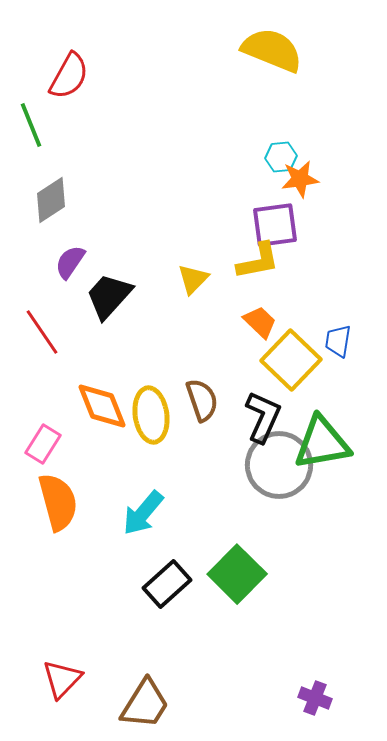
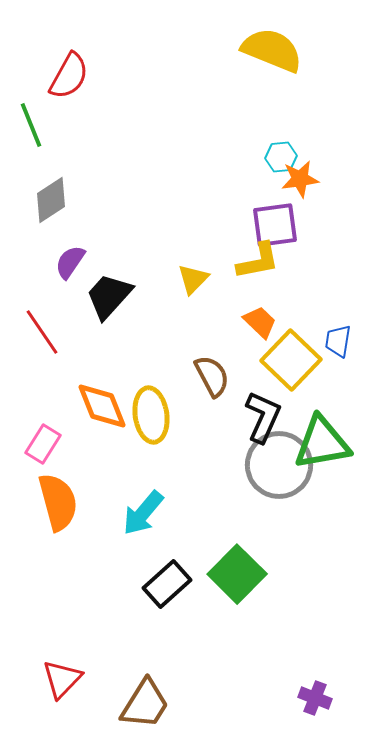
brown semicircle: moved 10 px right, 24 px up; rotated 9 degrees counterclockwise
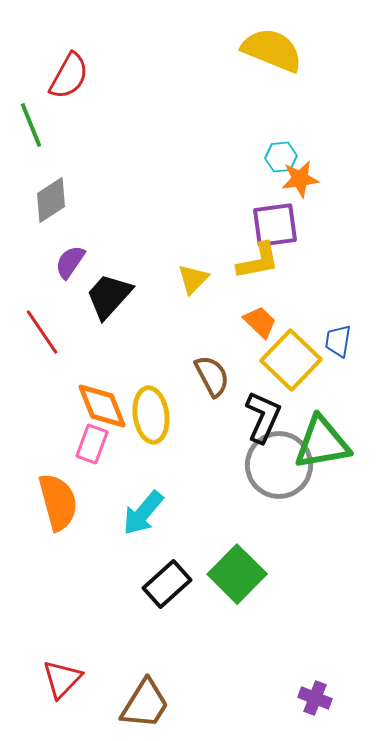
pink rectangle: moved 49 px right; rotated 12 degrees counterclockwise
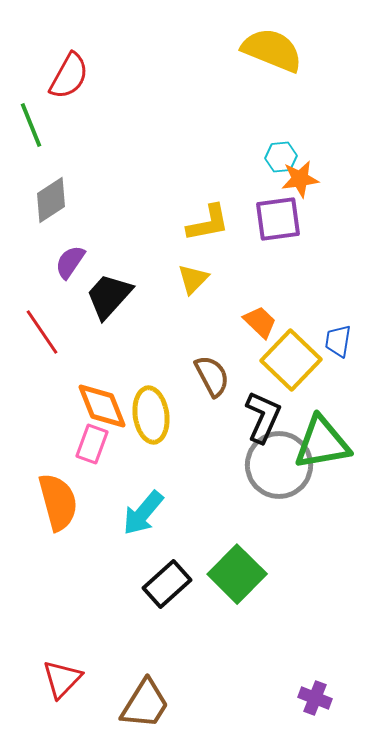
purple square: moved 3 px right, 6 px up
yellow L-shape: moved 50 px left, 38 px up
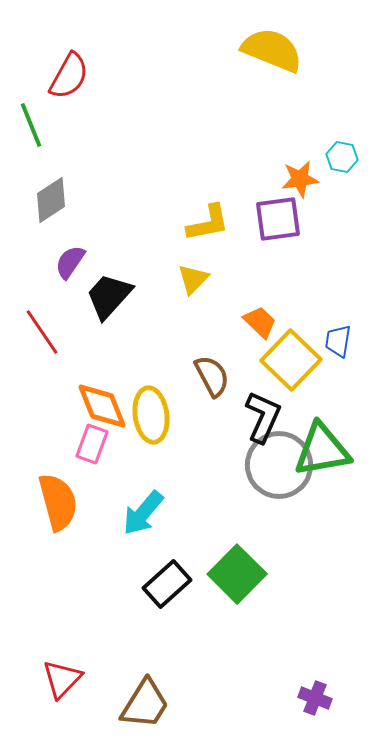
cyan hexagon: moved 61 px right; rotated 16 degrees clockwise
green triangle: moved 7 px down
